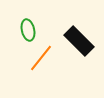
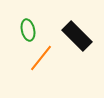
black rectangle: moved 2 px left, 5 px up
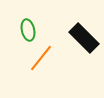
black rectangle: moved 7 px right, 2 px down
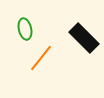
green ellipse: moved 3 px left, 1 px up
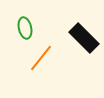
green ellipse: moved 1 px up
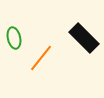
green ellipse: moved 11 px left, 10 px down
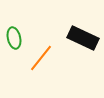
black rectangle: moved 1 px left; rotated 20 degrees counterclockwise
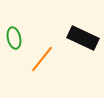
orange line: moved 1 px right, 1 px down
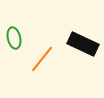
black rectangle: moved 6 px down
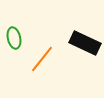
black rectangle: moved 2 px right, 1 px up
